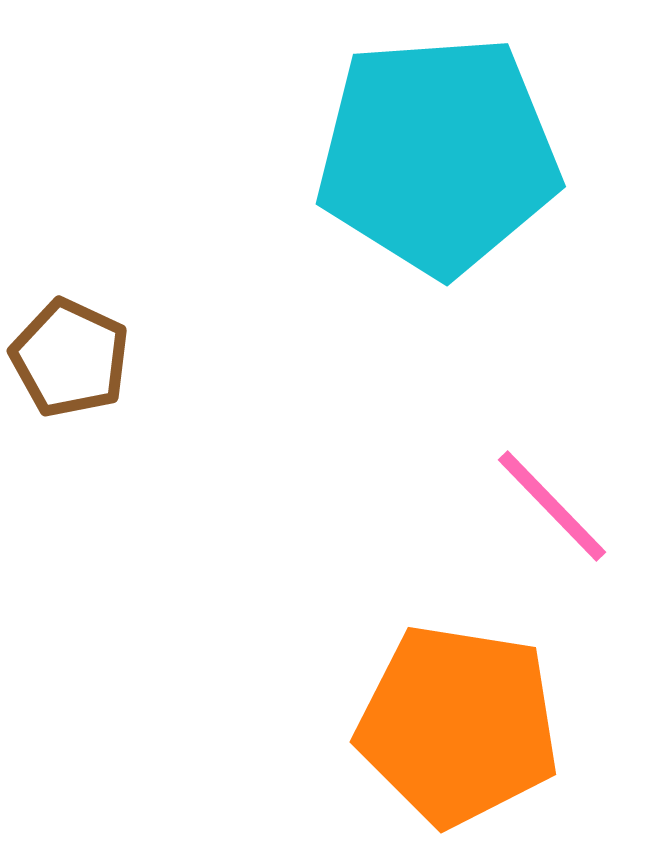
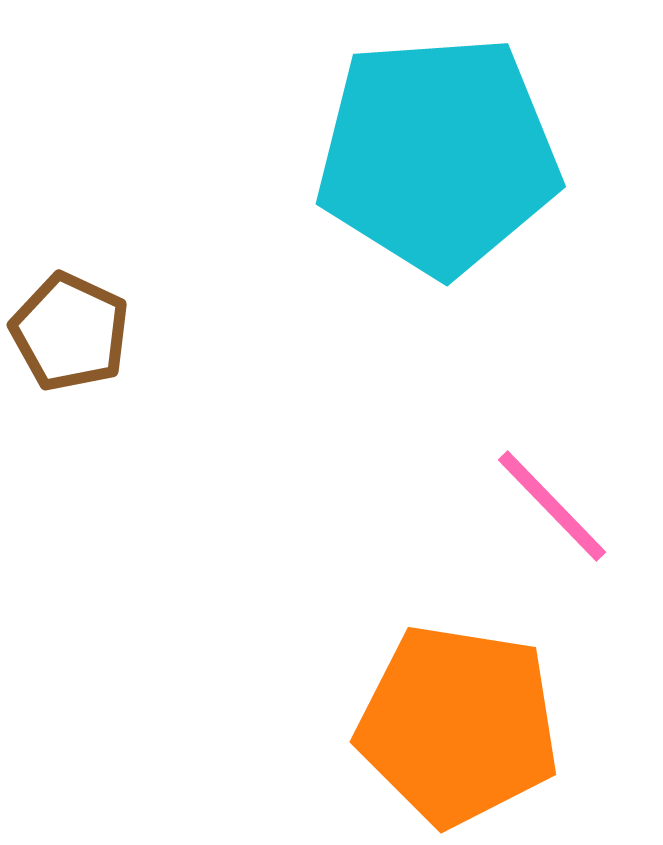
brown pentagon: moved 26 px up
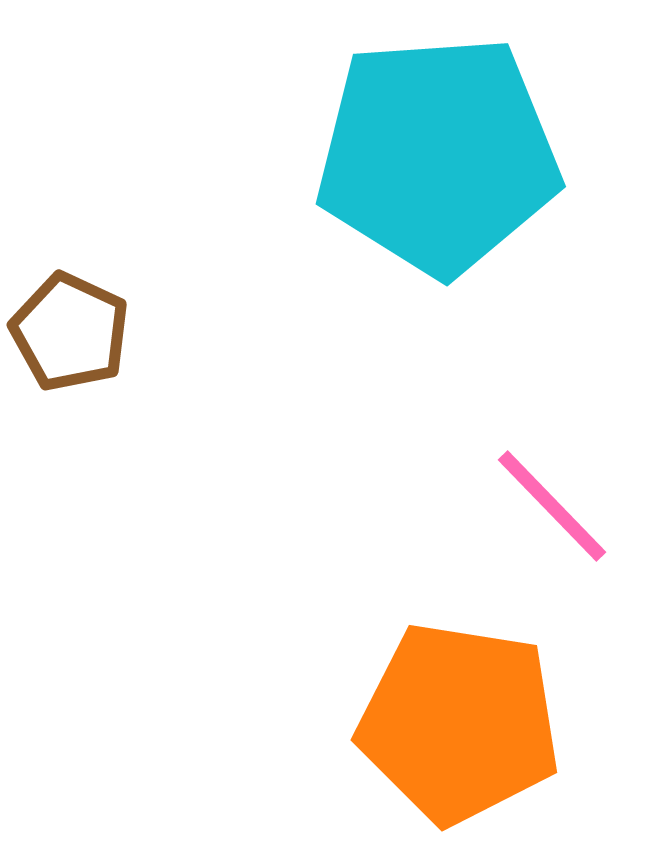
orange pentagon: moved 1 px right, 2 px up
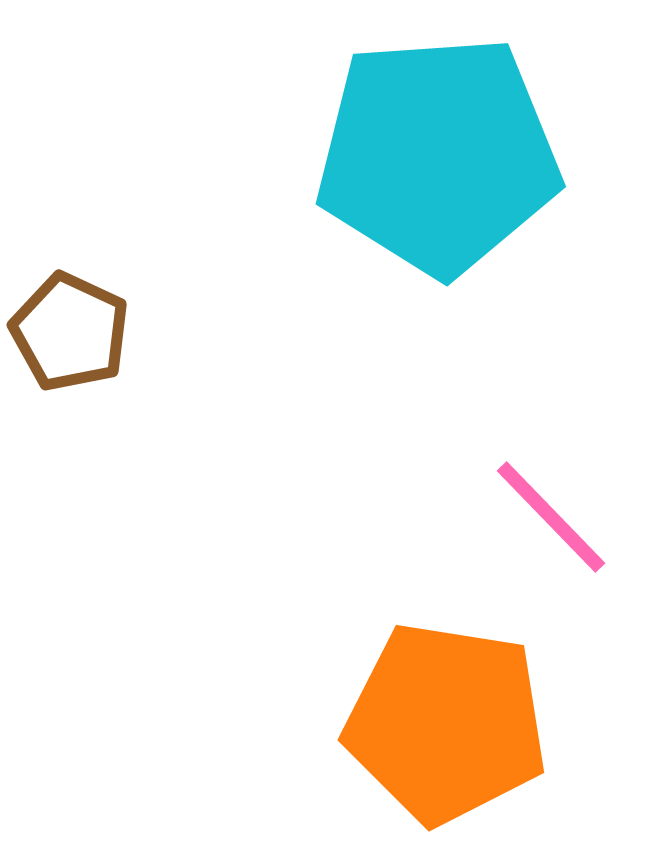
pink line: moved 1 px left, 11 px down
orange pentagon: moved 13 px left
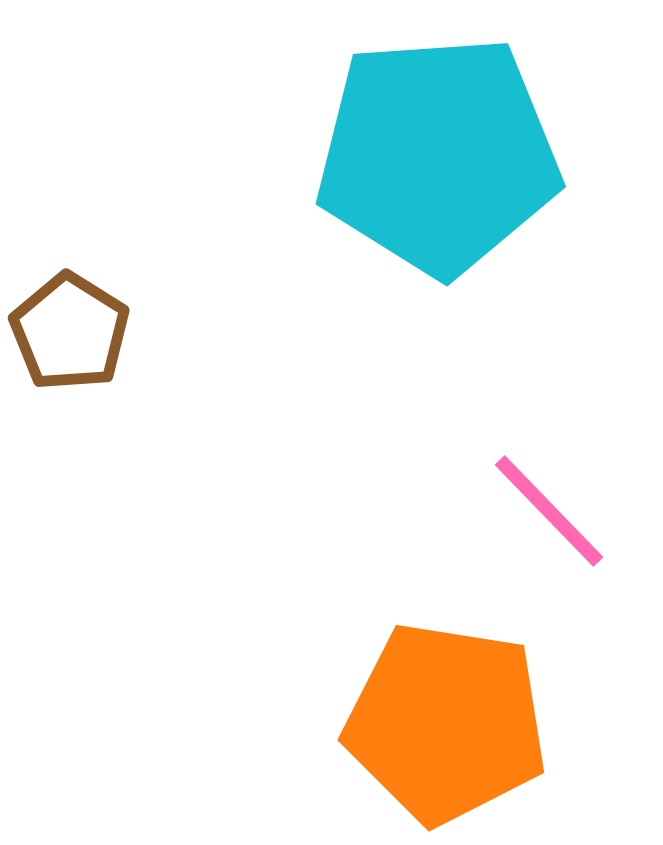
brown pentagon: rotated 7 degrees clockwise
pink line: moved 2 px left, 6 px up
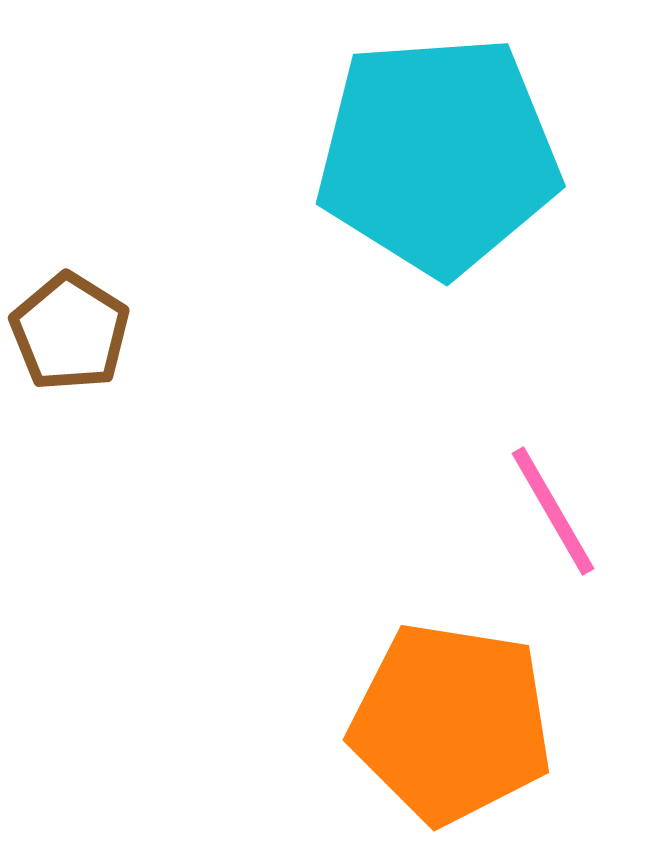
pink line: moved 4 px right; rotated 14 degrees clockwise
orange pentagon: moved 5 px right
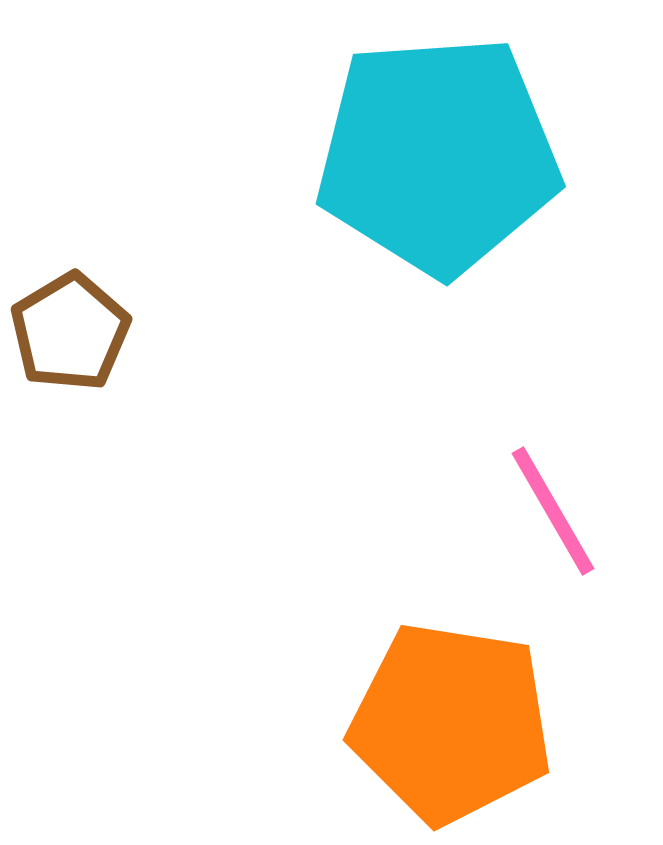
brown pentagon: rotated 9 degrees clockwise
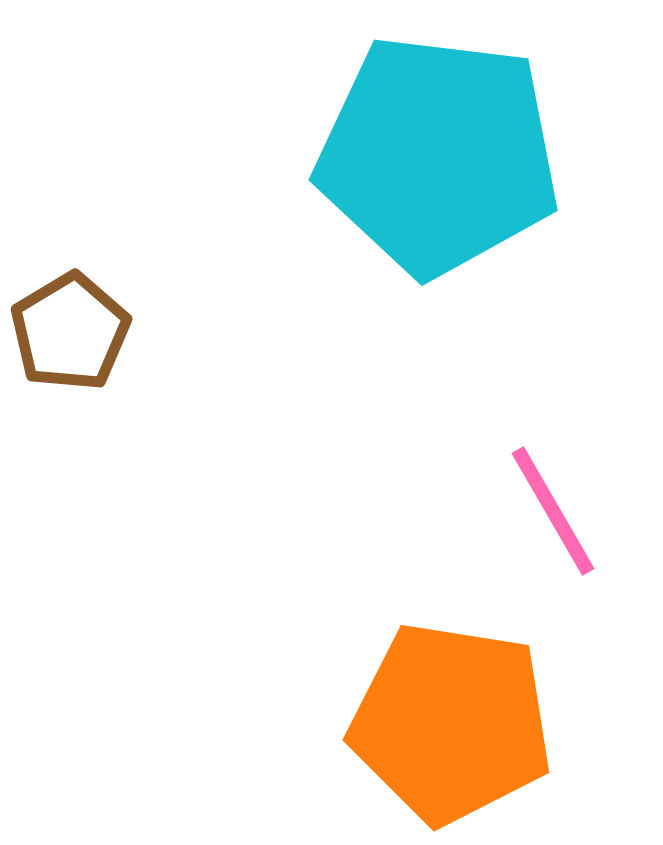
cyan pentagon: rotated 11 degrees clockwise
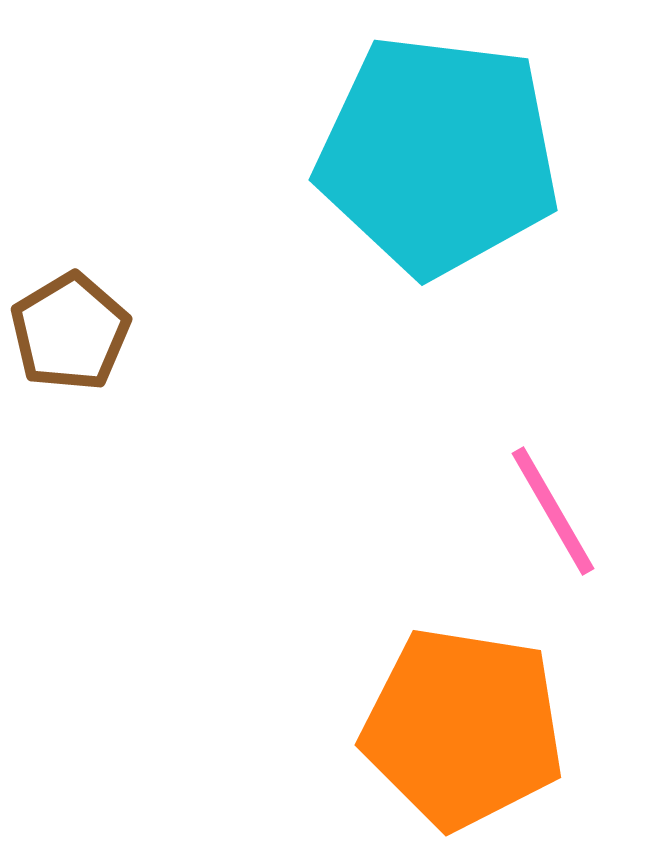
orange pentagon: moved 12 px right, 5 px down
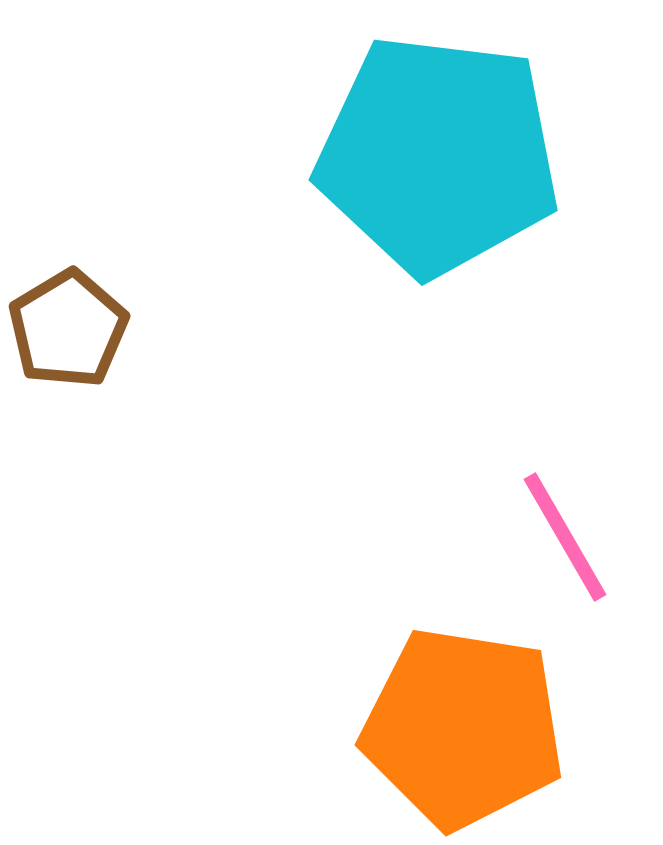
brown pentagon: moved 2 px left, 3 px up
pink line: moved 12 px right, 26 px down
